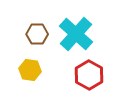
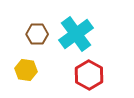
cyan cross: rotated 12 degrees clockwise
yellow hexagon: moved 4 px left
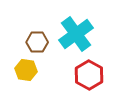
brown hexagon: moved 8 px down
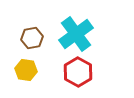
brown hexagon: moved 5 px left, 4 px up; rotated 10 degrees counterclockwise
red hexagon: moved 11 px left, 3 px up
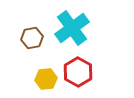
cyan cross: moved 4 px left, 6 px up
yellow hexagon: moved 20 px right, 9 px down; rotated 15 degrees counterclockwise
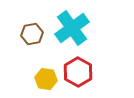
brown hexagon: moved 4 px up
yellow hexagon: rotated 15 degrees clockwise
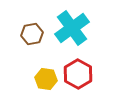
red hexagon: moved 2 px down
